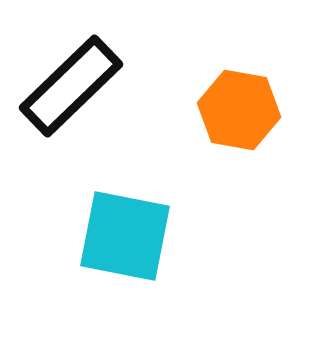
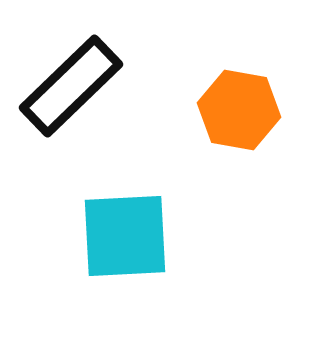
cyan square: rotated 14 degrees counterclockwise
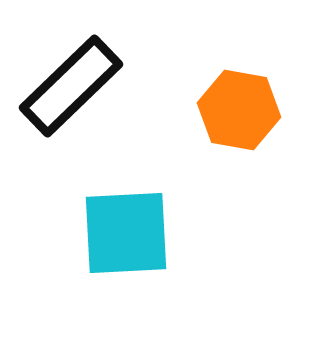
cyan square: moved 1 px right, 3 px up
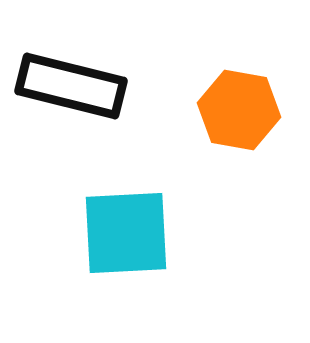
black rectangle: rotated 58 degrees clockwise
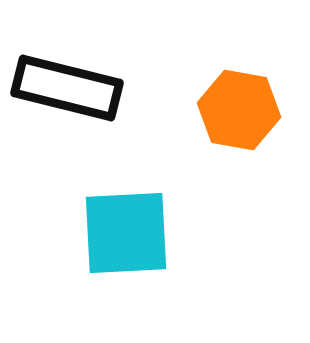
black rectangle: moved 4 px left, 2 px down
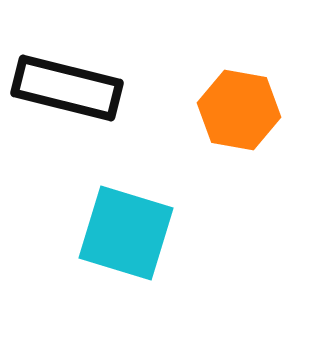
cyan square: rotated 20 degrees clockwise
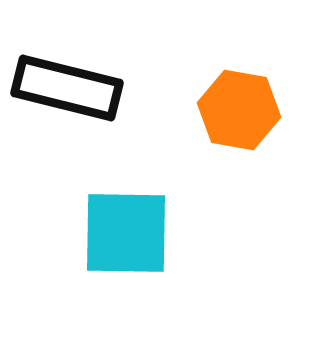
cyan square: rotated 16 degrees counterclockwise
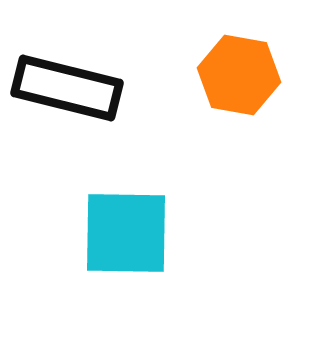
orange hexagon: moved 35 px up
